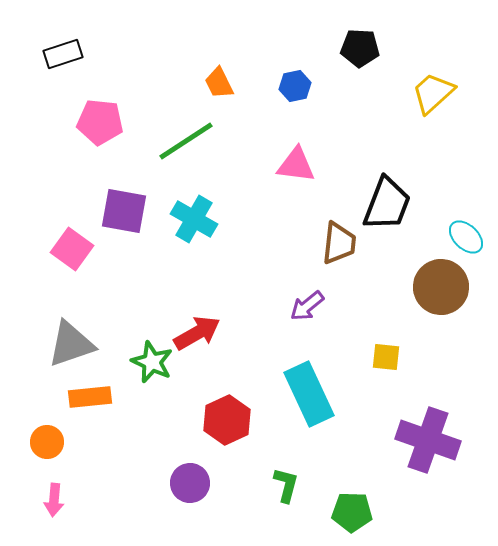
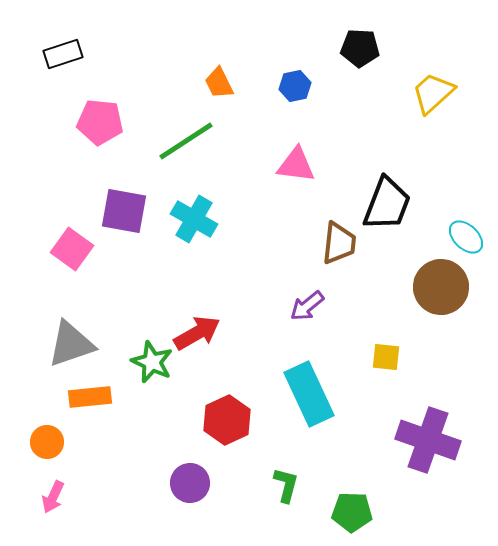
pink arrow: moved 1 px left, 3 px up; rotated 20 degrees clockwise
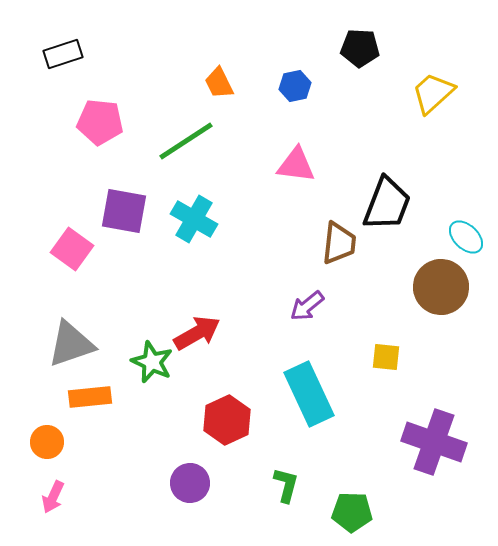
purple cross: moved 6 px right, 2 px down
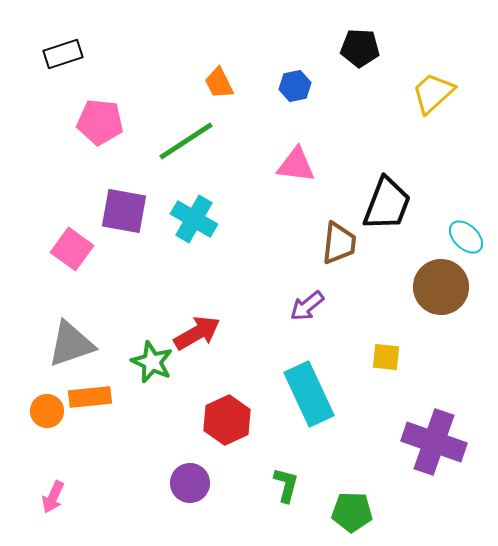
orange circle: moved 31 px up
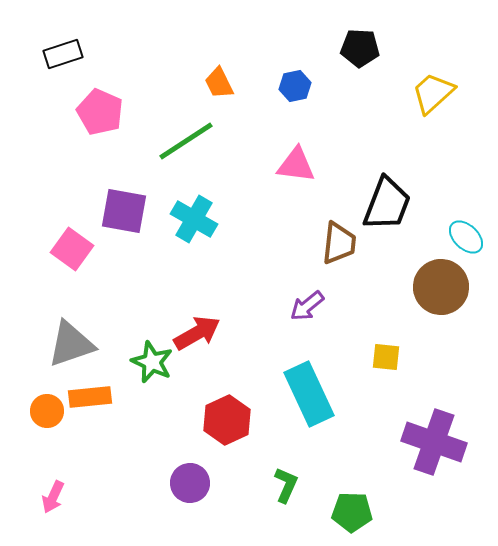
pink pentagon: moved 10 px up; rotated 18 degrees clockwise
green L-shape: rotated 9 degrees clockwise
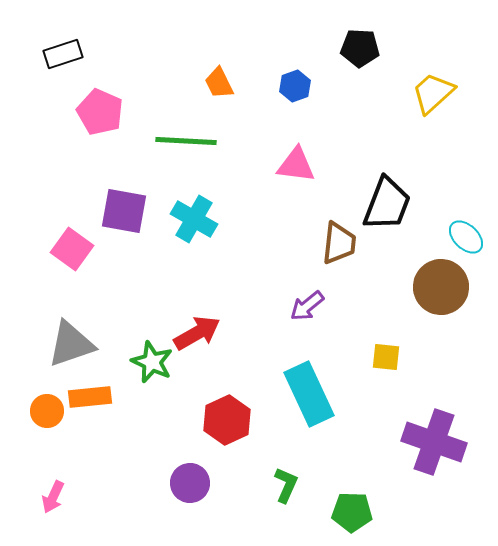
blue hexagon: rotated 8 degrees counterclockwise
green line: rotated 36 degrees clockwise
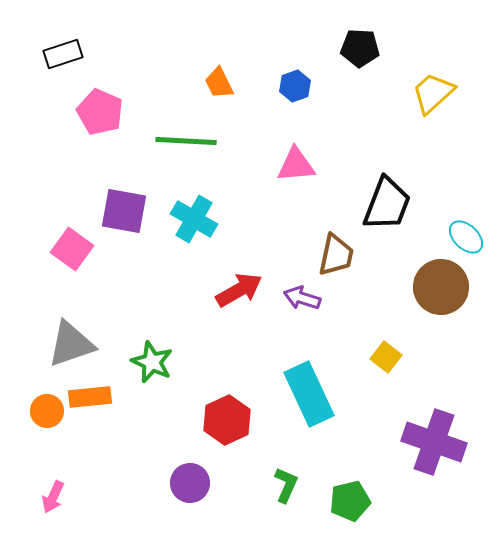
pink triangle: rotated 12 degrees counterclockwise
brown trapezoid: moved 3 px left, 12 px down; rotated 6 degrees clockwise
purple arrow: moved 5 px left, 8 px up; rotated 57 degrees clockwise
red arrow: moved 42 px right, 43 px up
yellow square: rotated 32 degrees clockwise
green pentagon: moved 2 px left, 11 px up; rotated 15 degrees counterclockwise
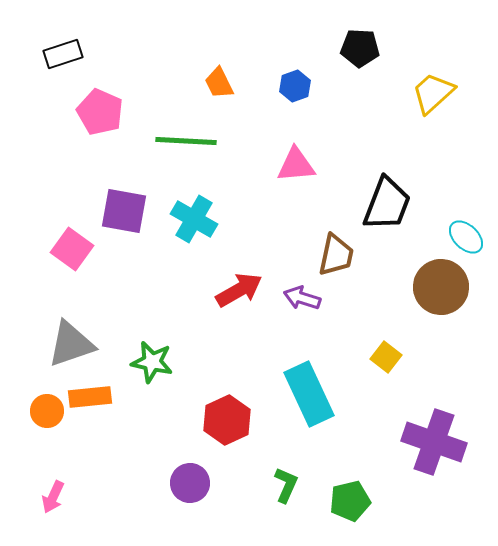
green star: rotated 12 degrees counterclockwise
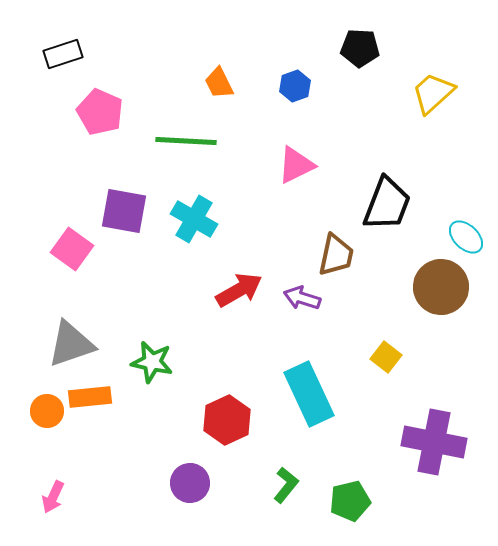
pink triangle: rotated 21 degrees counterclockwise
purple cross: rotated 8 degrees counterclockwise
green L-shape: rotated 15 degrees clockwise
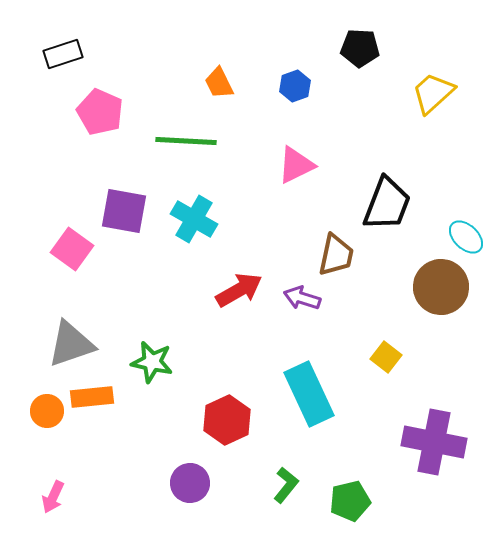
orange rectangle: moved 2 px right
